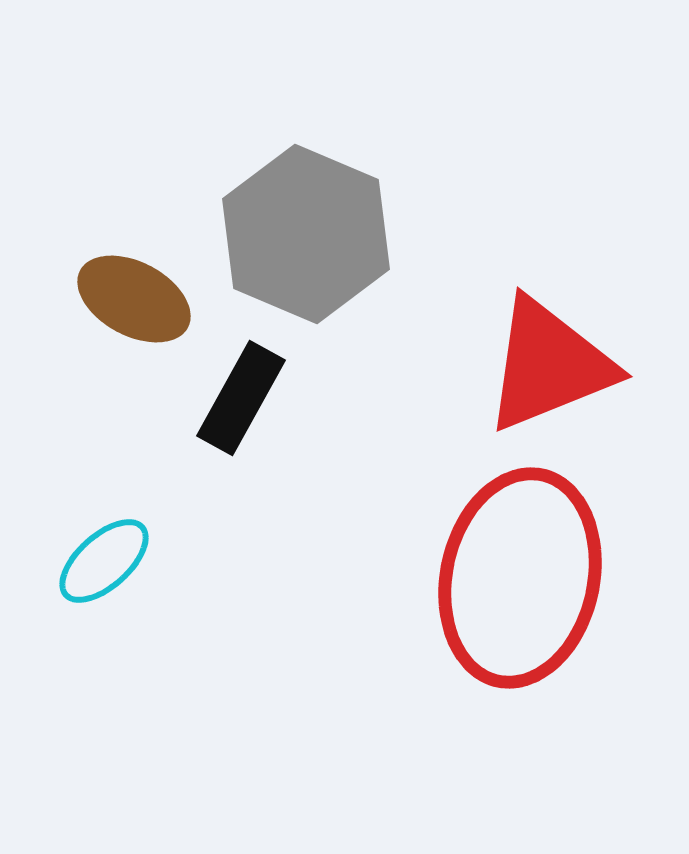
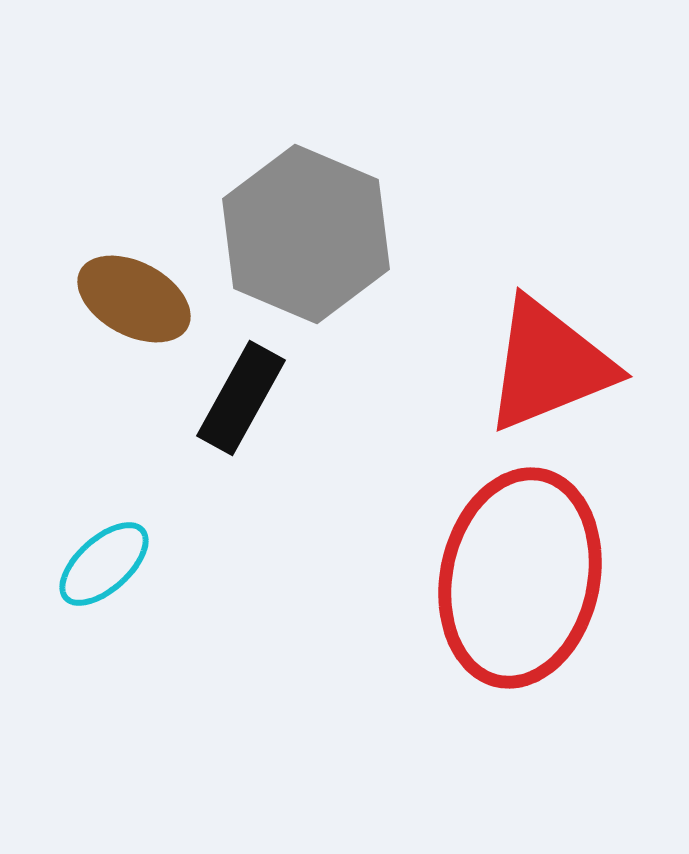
cyan ellipse: moved 3 px down
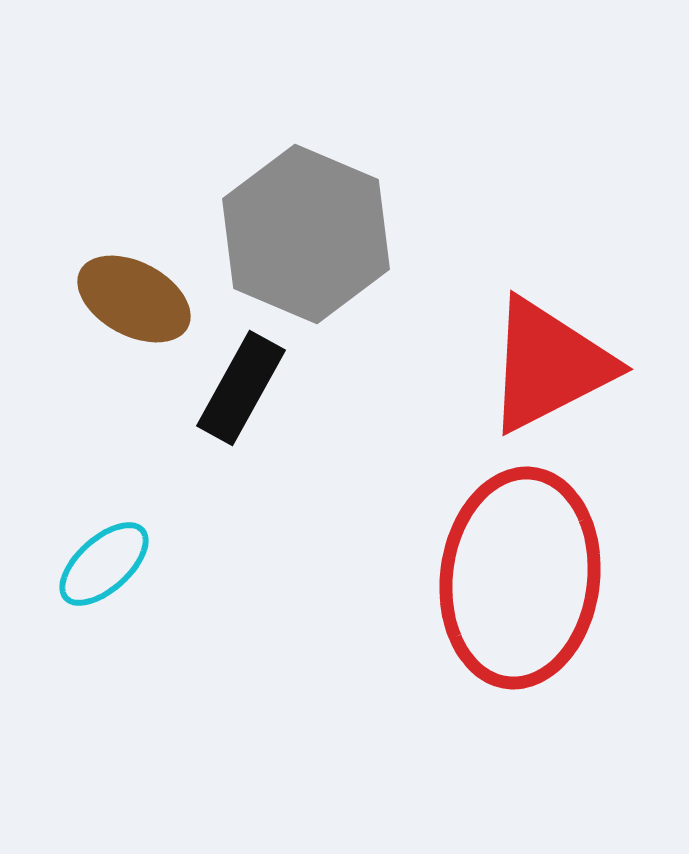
red triangle: rotated 5 degrees counterclockwise
black rectangle: moved 10 px up
red ellipse: rotated 5 degrees counterclockwise
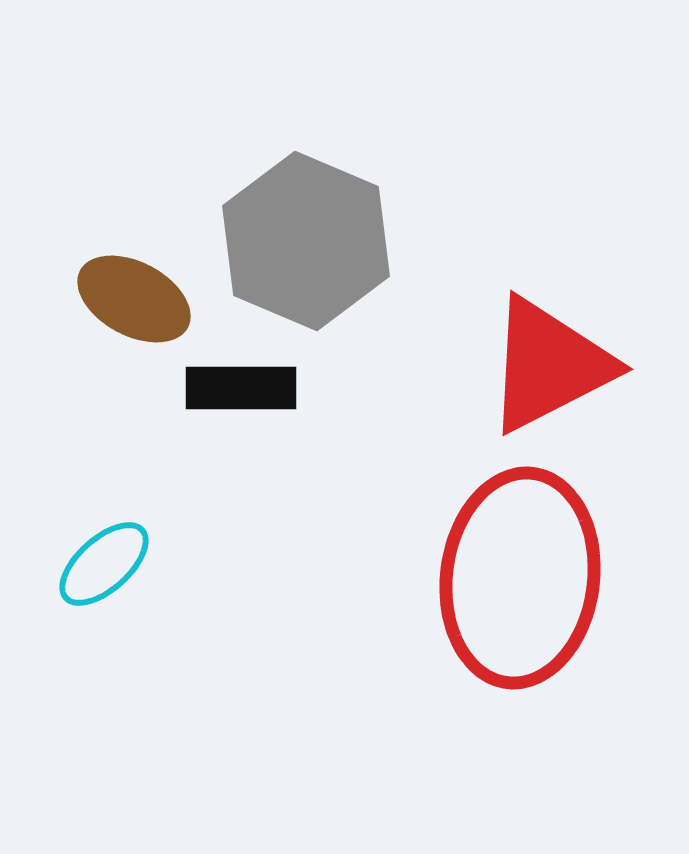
gray hexagon: moved 7 px down
black rectangle: rotated 61 degrees clockwise
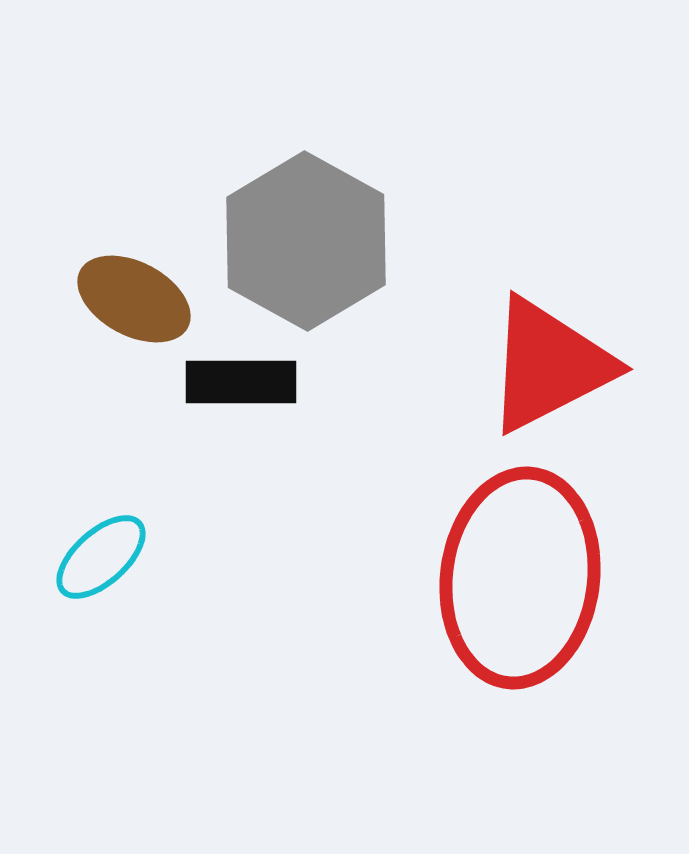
gray hexagon: rotated 6 degrees clockwise
black rectangle: moved 6 px up
cyan ellipse: moved 3 px left, 7 px up
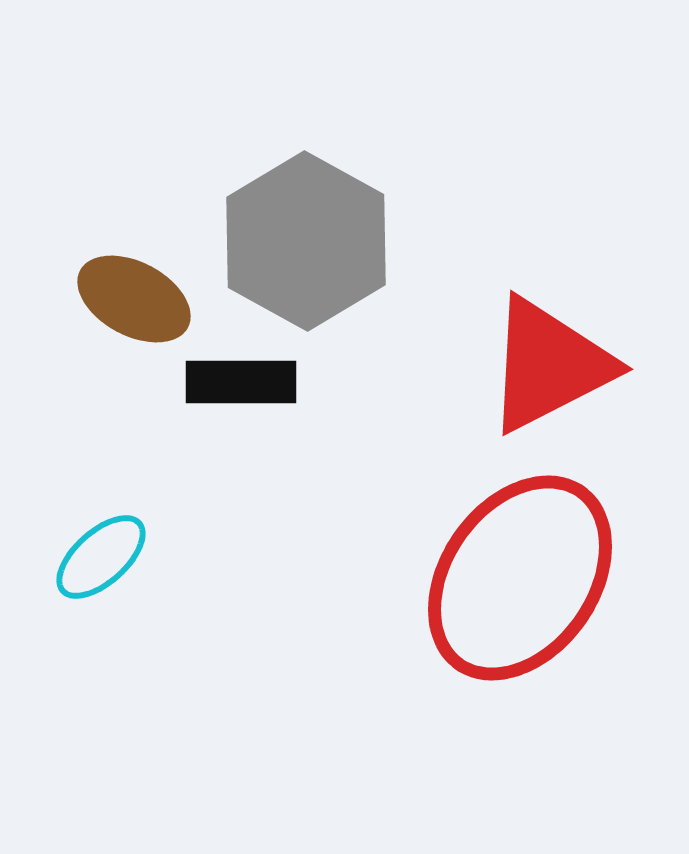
red ellipse: rotated 28 degrees clockwise
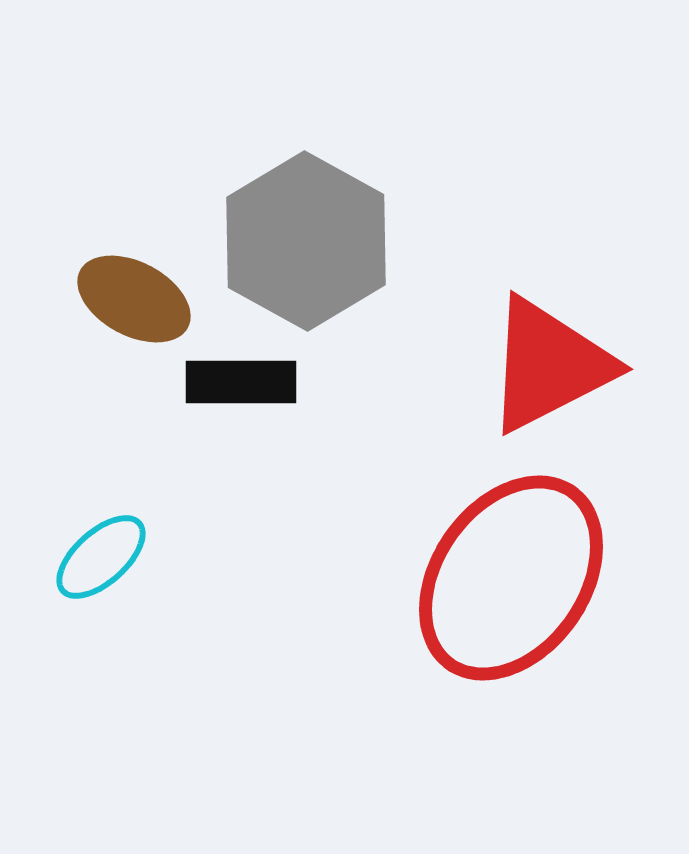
red ellipse: moved 9 px left
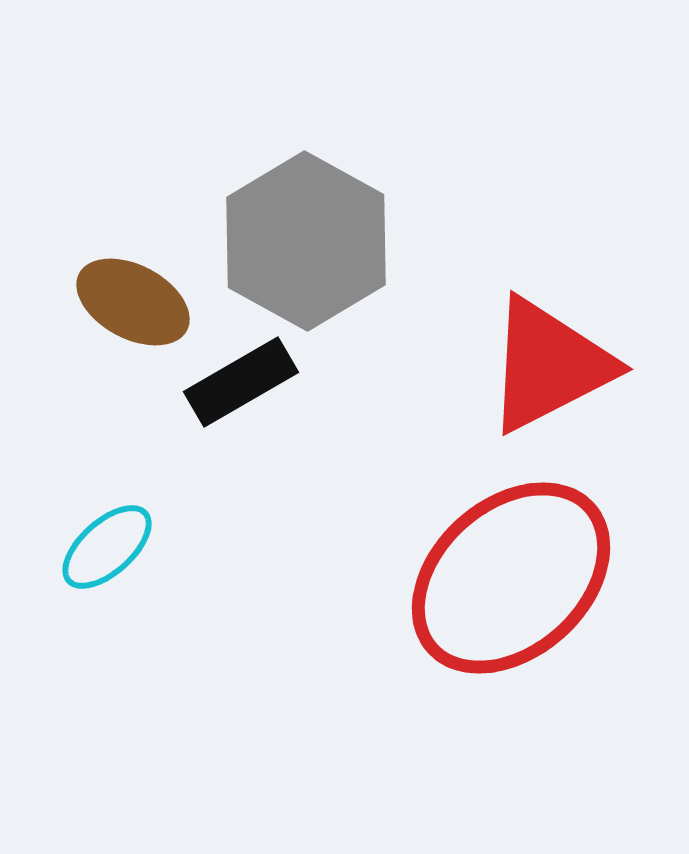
brown ellipse: moved 1 px left, 3 px down
black rectangle: rotated 30 degrees counterclockwise
cyan ellipse: moved 6 px right, 10 px up
red ellipse: rotated 13 degrees clockwise
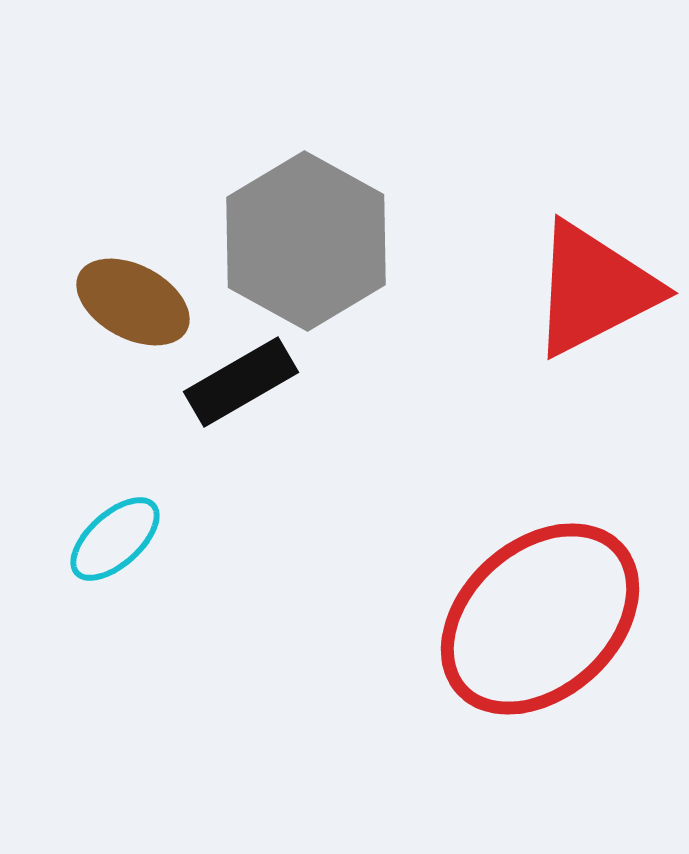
red triangle: moved 45 px right, 76 px up
cyan ellipse: moved 8 px right, 8 px up
red ellipse: moved 29 px right, 41 px down
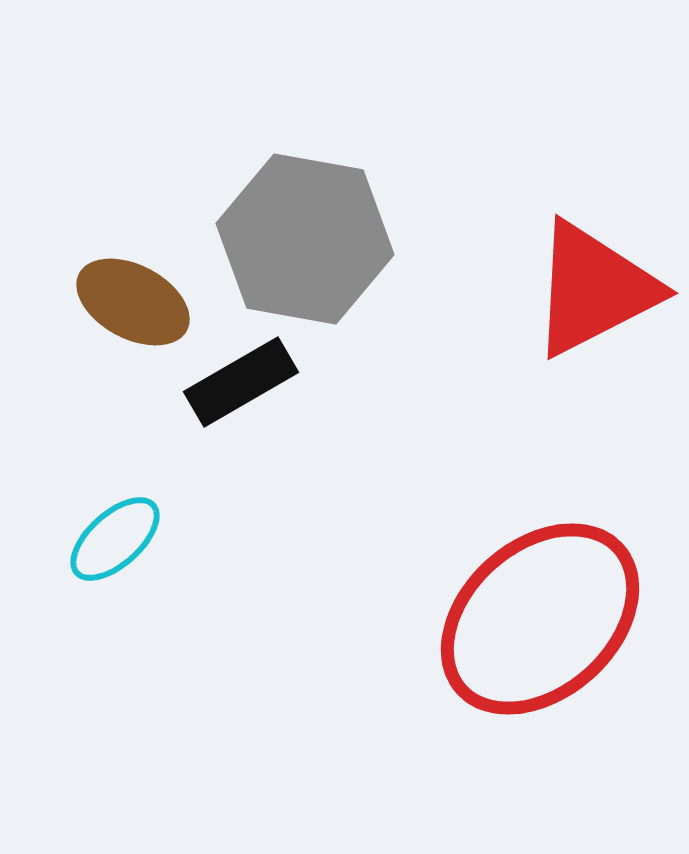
gray hexagon: moved 1 px left, 2 px up; rotated 19 degrees counterclockwise
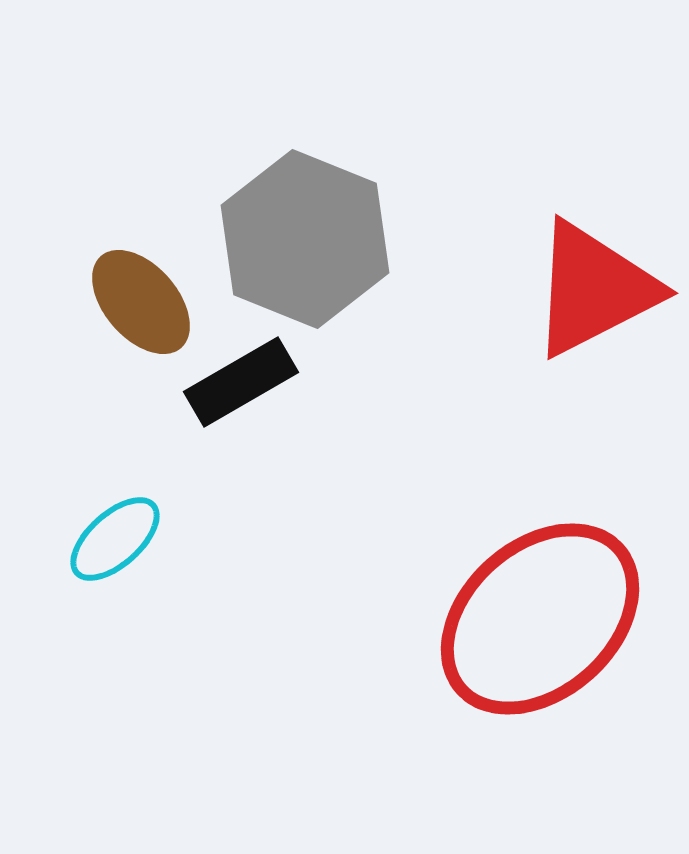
gray hexagon: rotated 12 degrees clockwise
brown ellipse: moved 8 px right; rotated 21 degrees clockwise
